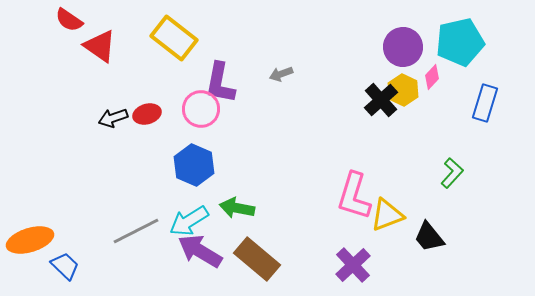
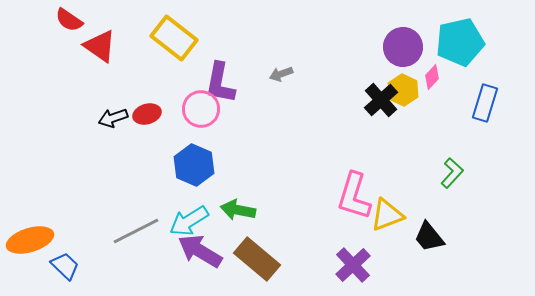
green arrow: moved 1 px right, 2 px down
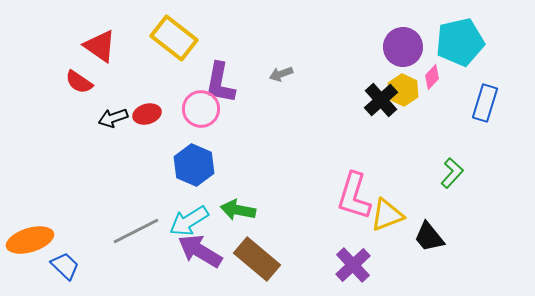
red semicircle: moved 10 px right, 62 px down
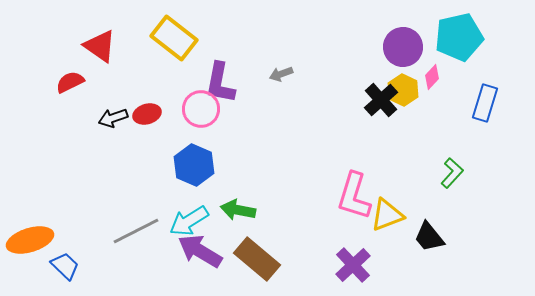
cyan pentagon: moved 1 px left, 5 px up
red semicircle: moved 9 px left; rotated 120 degrees clockwise
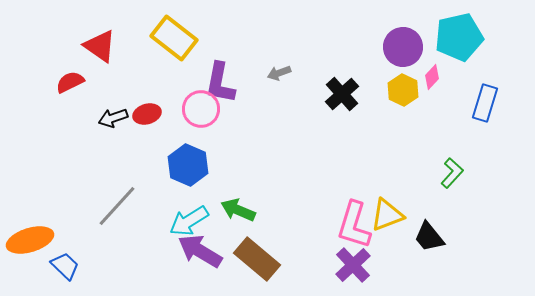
gray arrow: moved 2 px left, 1 px up
black cross: moved 39 px left, 6 px up
blue hexagon: moved 6 px left
pink L-shape: moved 29 px down
green arrow: rotated 12 degrees clockwise
gray line: moved 19 px left, 25 px up; rotated 21 degrees counterclockwise
